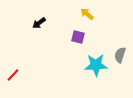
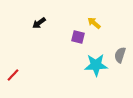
yellow arrow: moved 7 px right, 9 px down
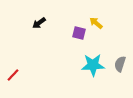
yellow arrow: moved 2 px right
purple square: moved 1 px right, 4 px up
gray semicircle: moved 9 px down
cyan star: moved 3 px left
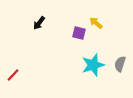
black arrow: rotated 16 degrees counterclockwise
cyan star: rotated 15 degrees counterclockwise
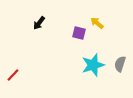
yellow arrow: moved 1 px right
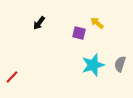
red line: moved 1 px left, 2 px down
